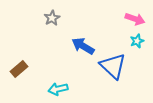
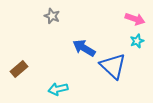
gray star: moved 2 px up; rotated 21 degrees counterclockwise
blue arrow: moved 1 px right, 2 px down
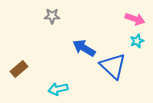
gray star: rotated 21 degrees counterclockwise
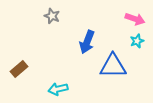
gray star: rotated 21 degrees clockwise
blue arrow: moved 3 px right, 6 px up; rotated 100 degrees counterclockwise
blue triangle: rotated 44 degrees counterclockwise
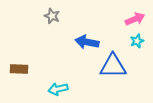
pink arrow: rotated 42 degrees counterclockwise
blue arrow: rotated 80 degrees clockwise
brown rectangle: rotated 42 degrees clockwise
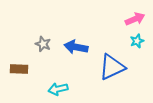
gray star: moved 9 px left, 28 px down
blue arrow: moved 11 px left, 5 px down
blue triangle: moved 1 px left, 1 px down; rotated 24 degrees counterclockwise
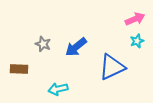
blue arrow: rotated 50 degrees counterclockwise
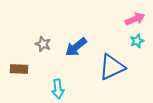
cyan arrow: rotated 84 degrees counterclockwise
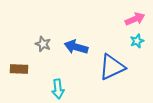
blue arrow: rotated 55 degrees clockwise
